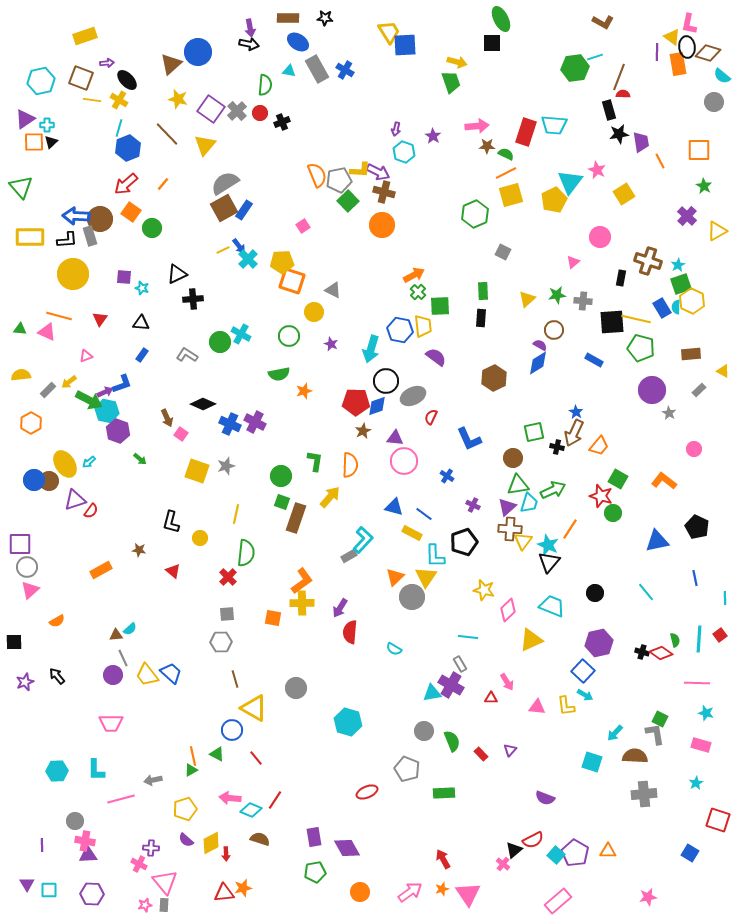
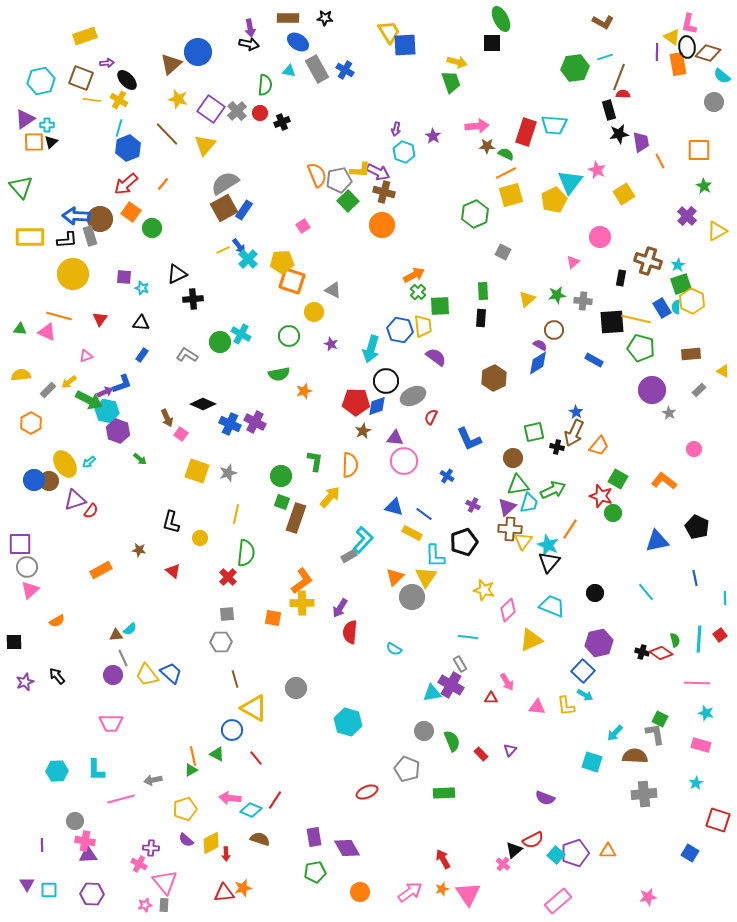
cyan line at (595, 57): moved 10 px right
gray star at (226, 466): moved 2 px right, 7 px down
purple pentagon at (575, 853): rotated 24 degrees clockwise
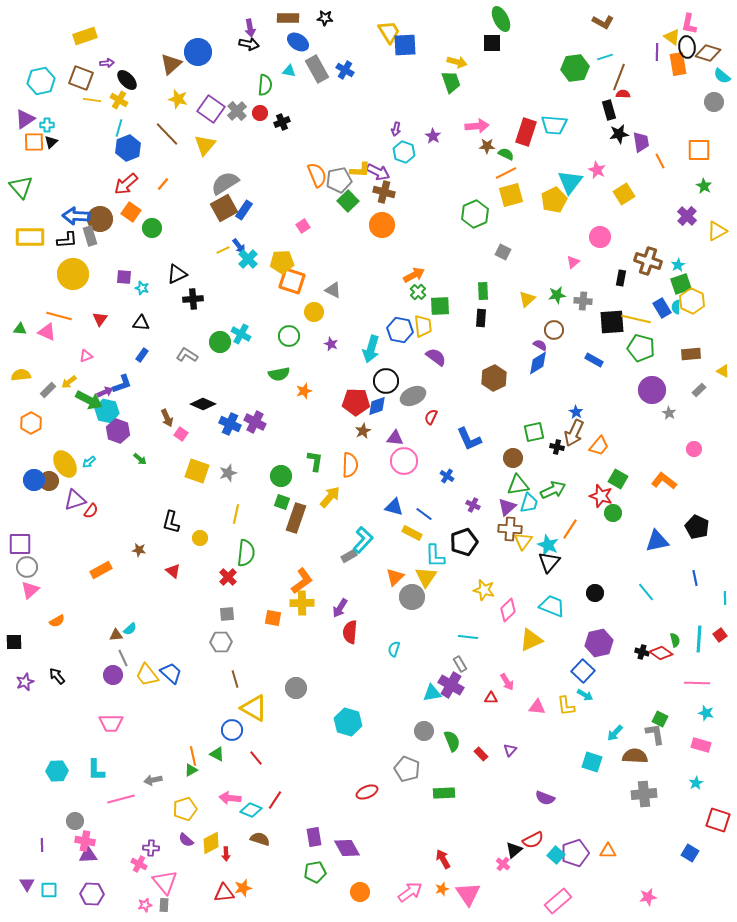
cyan semicircle at (394, 649): rotated 77 degrees clockwise
